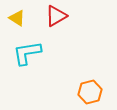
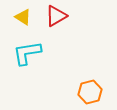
yellow triangle: moved 6 px right, 1 px up
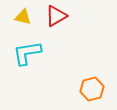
yellow triangle: rotated 18 degrees counterclockwise
orange hexagon: moved 2 px right, 3 px up
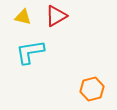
cyan L-shape: moved 3 px right, 1 px up
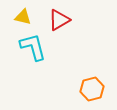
red triangle: moved 3 px right, 4 px down
cyan L-shape: moved 3 px right, 5 px up; rotated 84 degrees clockwise
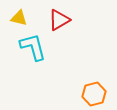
yellow triangle: moved 4 px left, 1 px down
orange hexagon: moved 2 px right, 5 px down
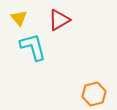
yellow triangle: rotated 36 degrees clockwise
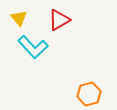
cyan L-shape: rotated 152 degrees clockwise
orange hexagon: moved 5 px left
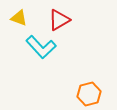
yellow triangle: rotated 30 degrees counterclockwise
cyan L-shape: moved 8 px right
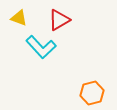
orange hexagon: moved 3 px right, 1 px up
